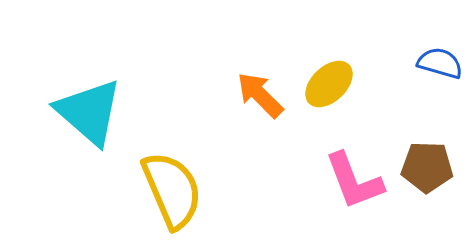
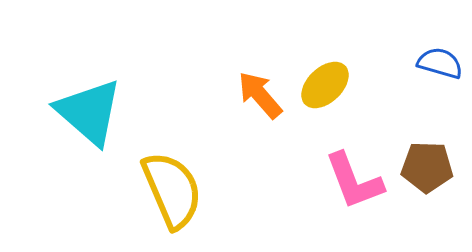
yellow ellipse: moved 4 px left, 1 px down
orange arrow: rotated 4 degrees clockwise
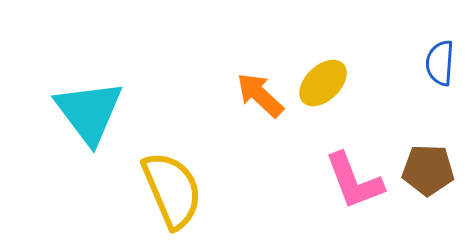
blue semicircle: rotated 102 degrees counterclockwise
yellow ellipse: moved 2 px left, 2 px up
orange arrow: rotated 6 degrees counterclockwise
cyan triangle: rotated 12 degrees clockwise
brown pentagon: moved 1 px right, 3 px down
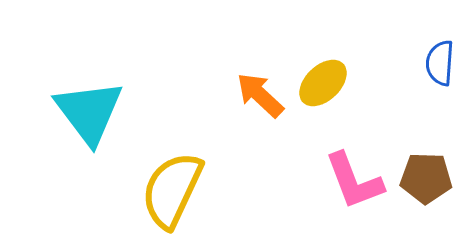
brown pentagon: moved 2 px left, 8 px down
yellow semicircle: rotated 132 degrees counterclockwise
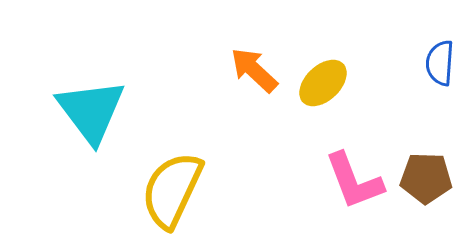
orange arrow: moved 6 px left, 25 px up
cyan triangle: moved 2 px right, 1 px up
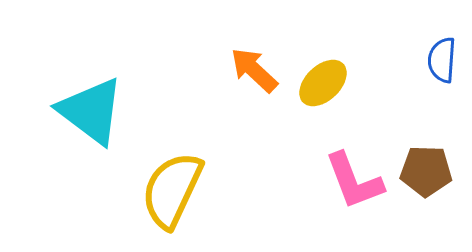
blue semicircle: moved 2 px right, 3 px up
cyan triangle: rotated 16 degrees counterclockwise
brown pentagon: moved 7 px up
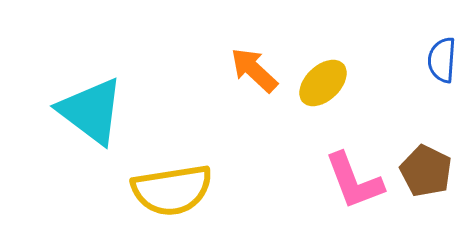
brown pentagon: rotated 24 degrees clockwise
yellow semicircle: rotated 124 degrees counterclockwise
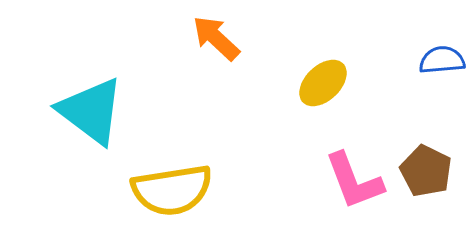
blue semicircle: rotated 81 degrees clockwise
orange arrow: moved 38 px left, 32 px up
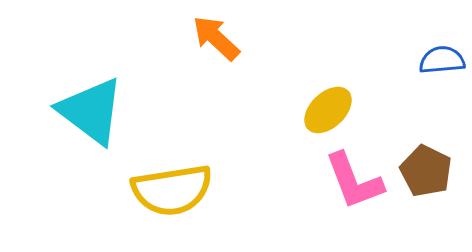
yellow ellipse: moved 5 px right, 27 px down
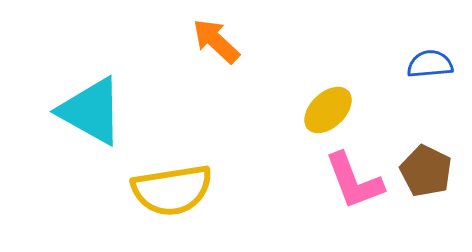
orange arrow: moved 3 px down
blue semicircle: moved 12 px left, 4 px down
cyan triangle: rotated 8 degrees counterclockwise
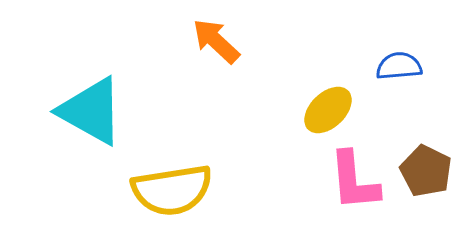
blue semicircle: moved 31 px left, 2 px down
pink L-shape: rotated 16 degrees clockwise
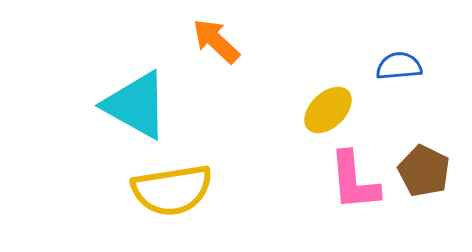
cyan triangle: moved 45 px right, 6 px up
brown pentagon: moved 2 px left
